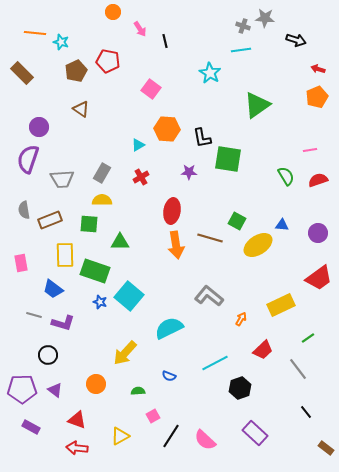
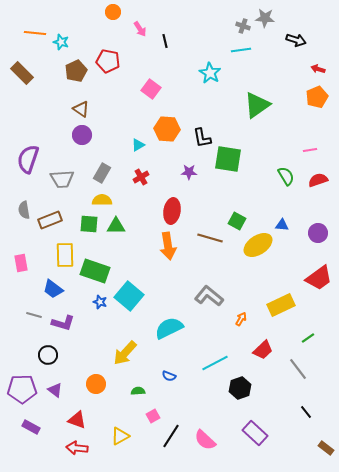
purple circle at (39, 127): moved 43 px right, 8 px down
green triangle at (120, 242): moved 4 px left, 16 px up
orange arrow at (176, 245): moved 8 px left, 1 px down
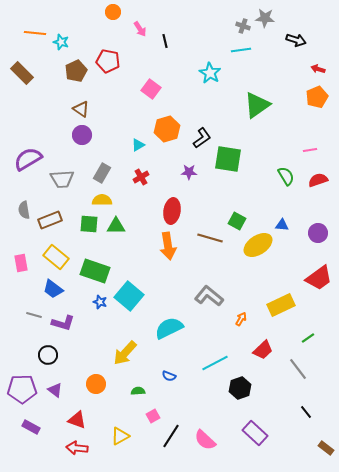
orange hexagon at (167, 129): rotated 20 degrees counterclockwise
black L-shape at (202, 138): rotated 115 degrees counterclockwise
purple semicircle at (28, 159): rotated 40 degrees clockwise
yellow rectangle at (65, 255): moved 9 px left, 2 px down; rotated 50 degrees counterclockwise
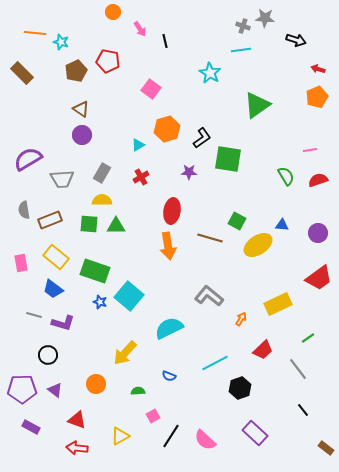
yellow rectangle at (281, 305): moved 3 px left, 1 px up
black line at (306, 412): moved 3 px left, 2 px up
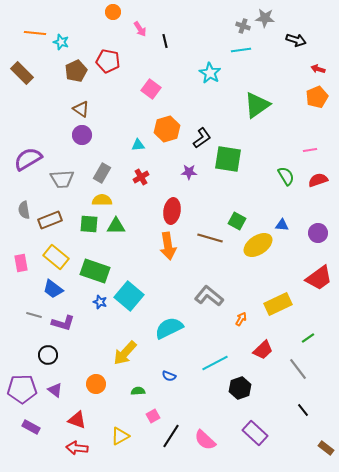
cyan triangle at (138, 145): rotated 24 degrees clockwise
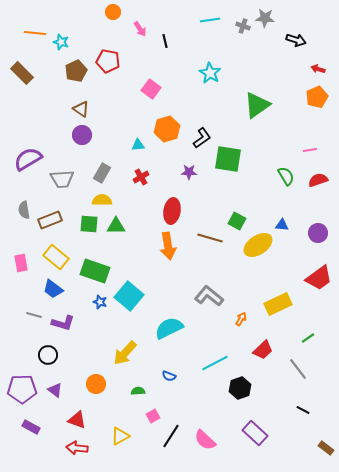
cyan line at (241, 50): moved 31 px left, 30 px up
black line at (303, 410): rotated 24 degrees counterclockwise
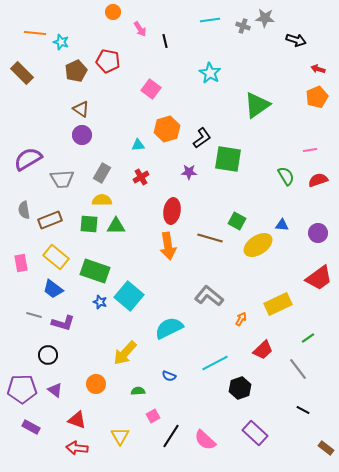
yellow triangle at (120, 436): rotated 30 degrees counterclockwise
